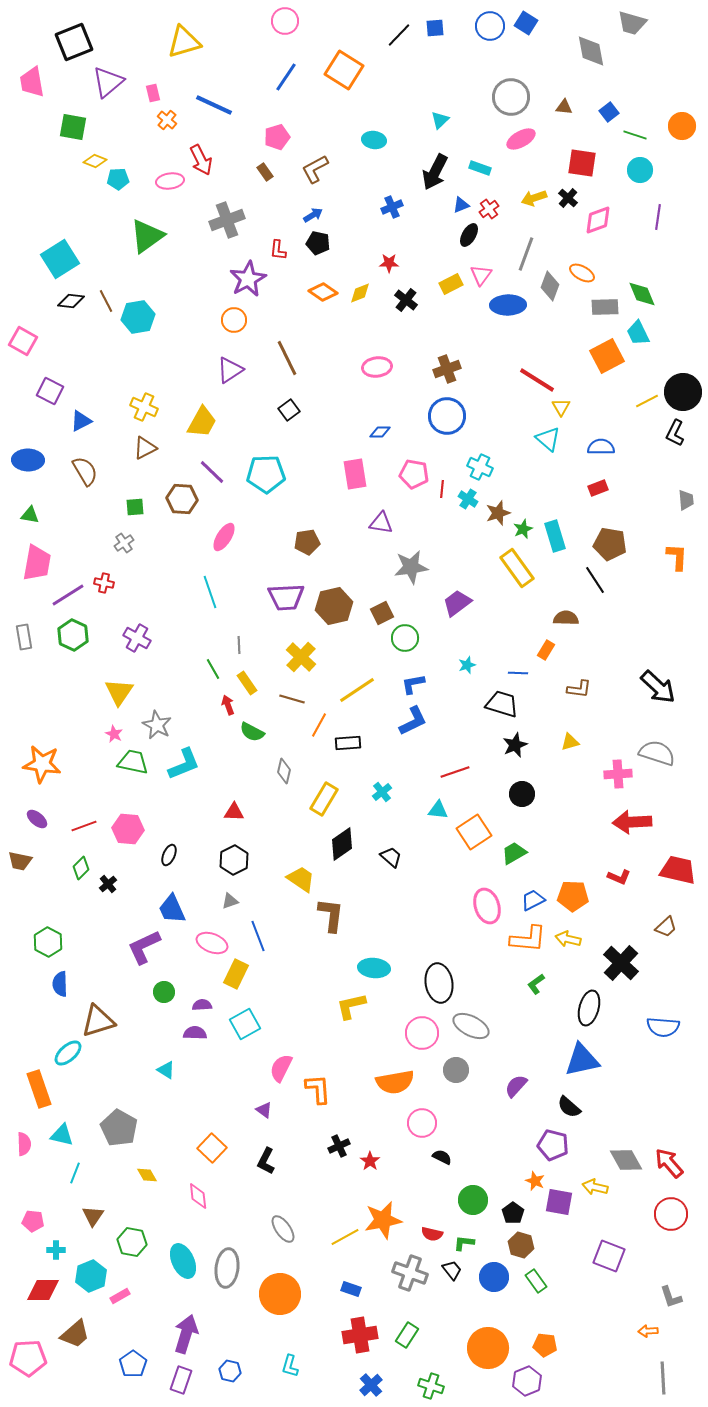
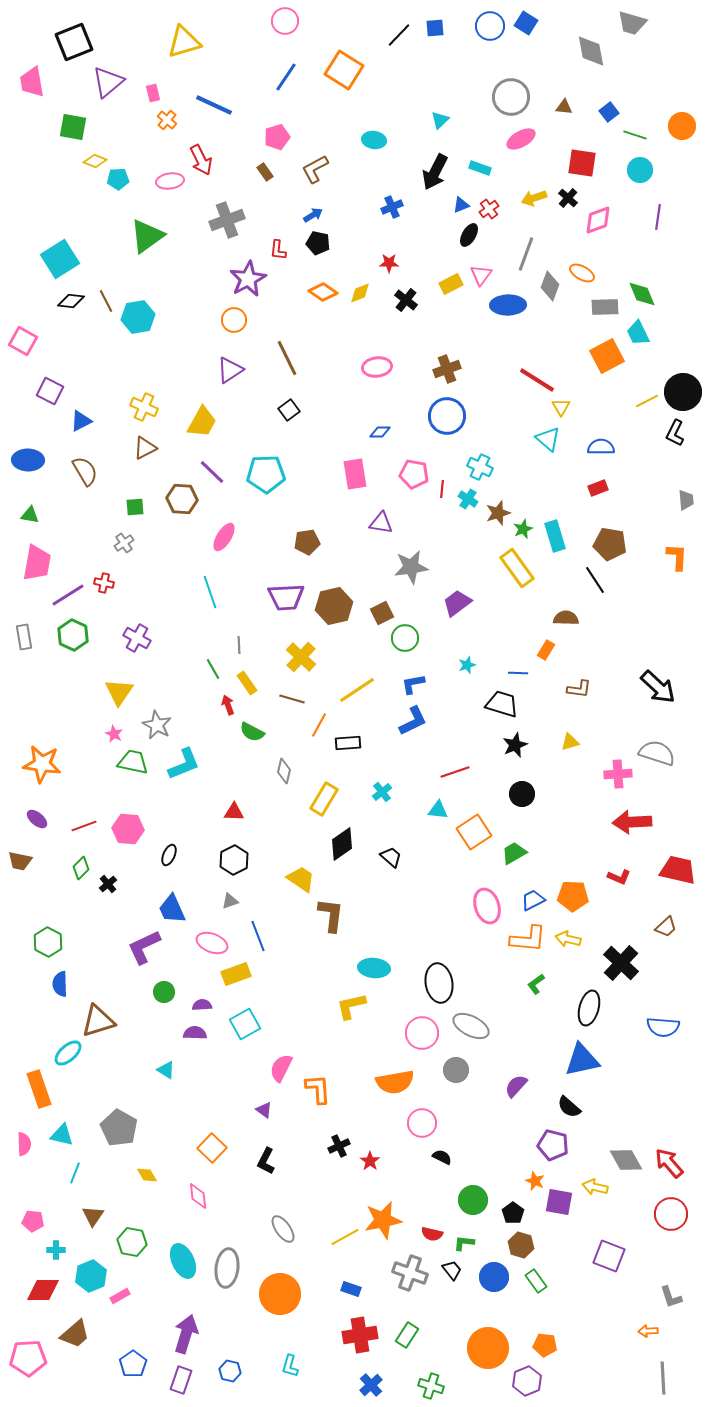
yellow rectangle at (236, 974): rotated 44 degrees clockwise
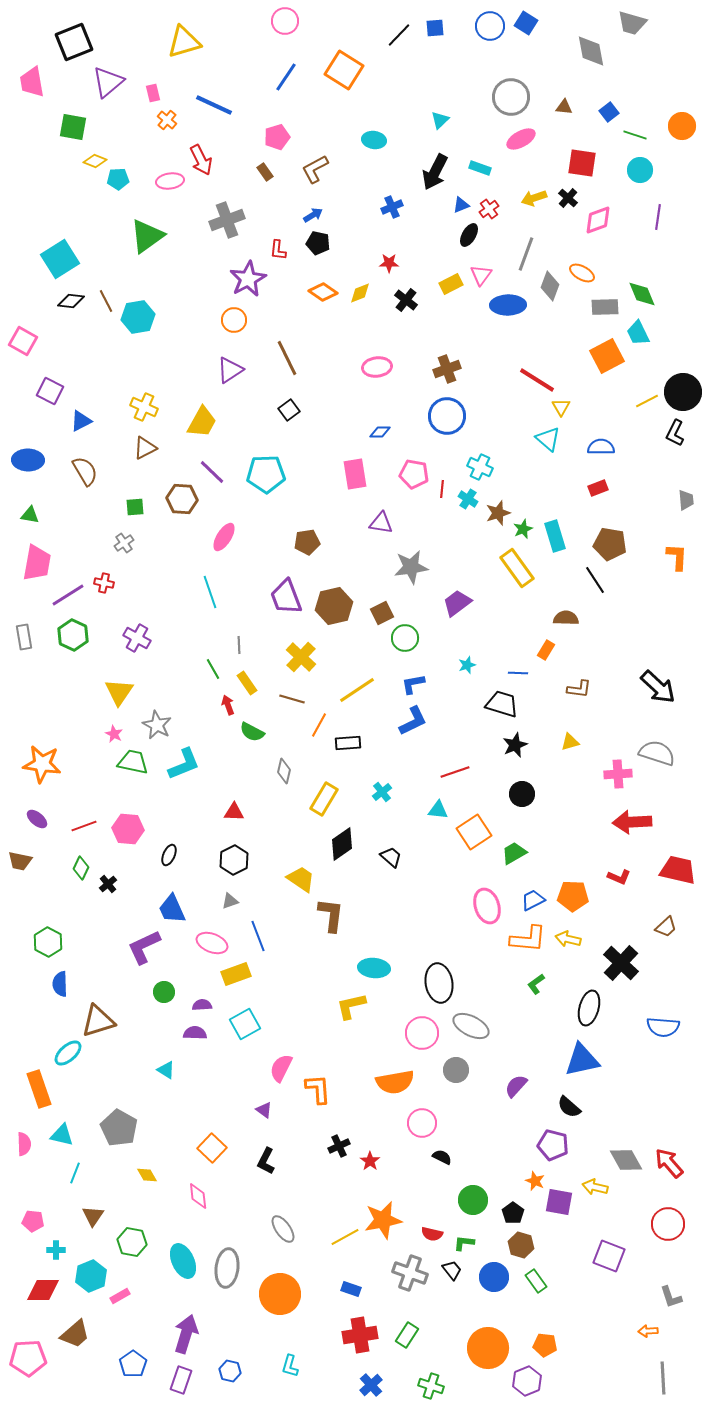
purple trapezoid at (286, 597): rotated 72 degrees clockwise
green diamond at (81, 868): rotated 20 degrees counterclockwise
red circle at (671, 1214): moved 3 px left, 10 px down
